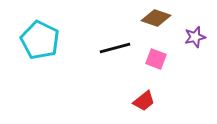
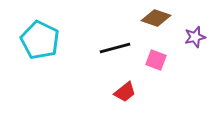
pink square: moved 1 px down
red trapezoid: moved 19 px left, 9 px up
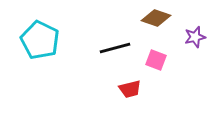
red trapezoid: moved 5 px right, 3 px up; rotated 25 degrees clockwise
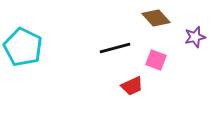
brown diamond: rotated 28 degrees clockwise
cyan pentagon: moved 17 px left, 7 px down
red trapezoid: moved 2 px right, 3 px up; rotated 10 degrees counterclockwise
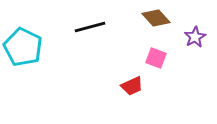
purple star: rotated 15 degrees counterclockwise
black line: moved 25 px left, 21 px up
pink square: moved 2 px up
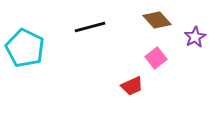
brown diamond: moved 1 px right, 2 px down
cyan pentagon: moved 2 px right, 1 px down
pink square: rotated 30 degrees clockwise
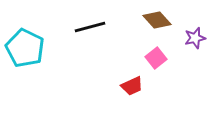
purple star: moved 1 px down; rotated 15 degrees clockwise
